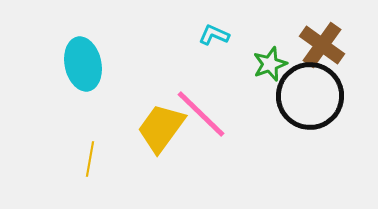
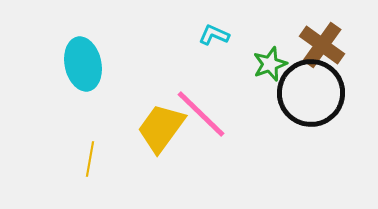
black circle: moved 1 px right, 3 px up
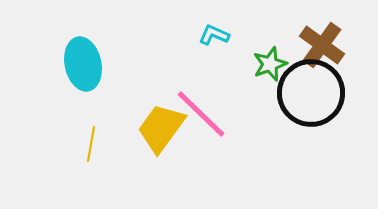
yellow line: moved 1 px right, 15 px up
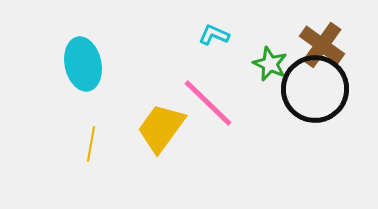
green star: rotated 28 degrees counterclockwise
black circle: moved 4 px right, 4 px up
pink line: moved 7 px right, 11 px up
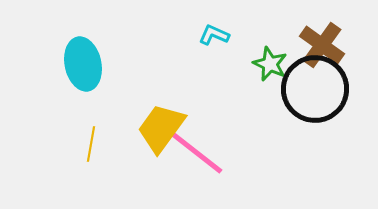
pink line: moved 11 px left, 50 px down; rotated 6 degrees counterclockwise
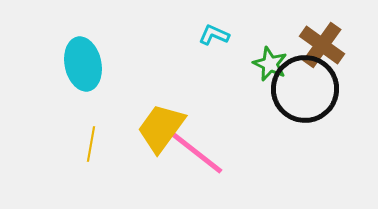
black circle: moved 10 px left
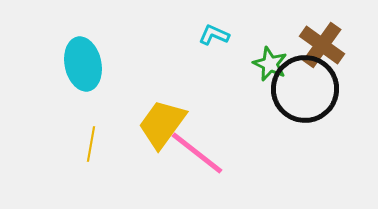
yellow trapezoid: moved 1 px right, 4 px up
